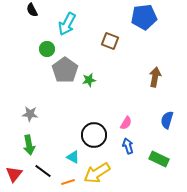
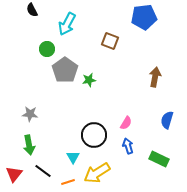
cyan triangle: rotated 32 degrees clockwise
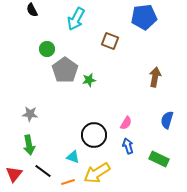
cyan arrow: moved 9 px right, 5 px up
cyan triangle: rotated 40 degrees counterclockwise
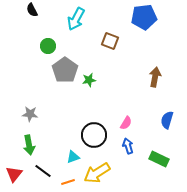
green circle: moved 1 px right, 3 px up
cyan triangle: rotated 40 degrees counterclockwise
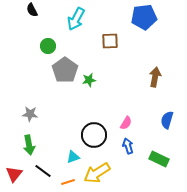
brown square: rotated 24 degrees counterclockwise
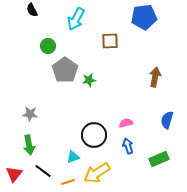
pink semicircle: rotated 136 degrees counterclockwise
green rectangle: rotated 48 degrees counterclockwise
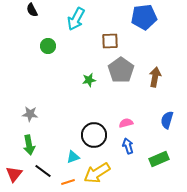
gray pentagon: moved 56 px right
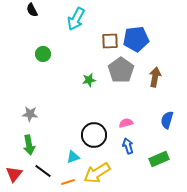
blue pentagon: moved 8 px left, 22 px down
green circle: moved 5 px left, 8 px down
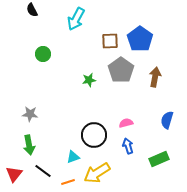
blue pentagon: moved 4 px right; rotated 30 degrees counterclockwise
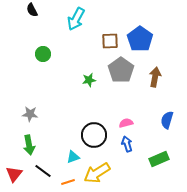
blue arrow: moved 1 px left, 2 px up
